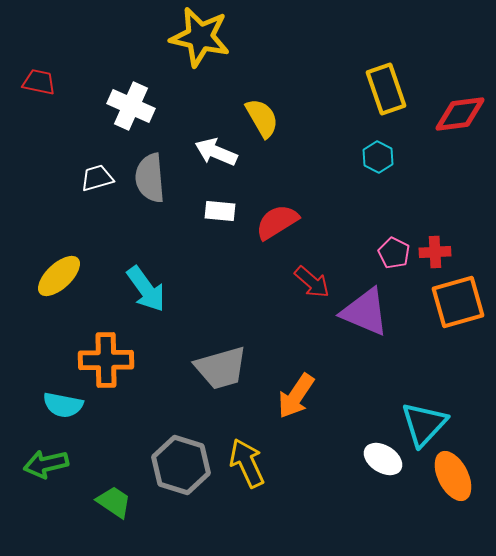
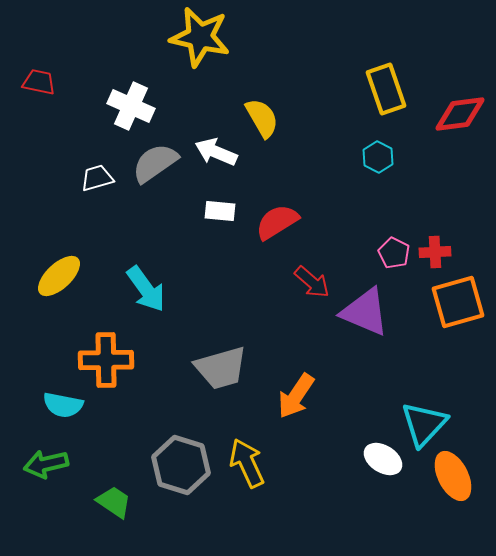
gray semicircle: moved 5 px right, 15 px up; rotated 60 degrees clockwise
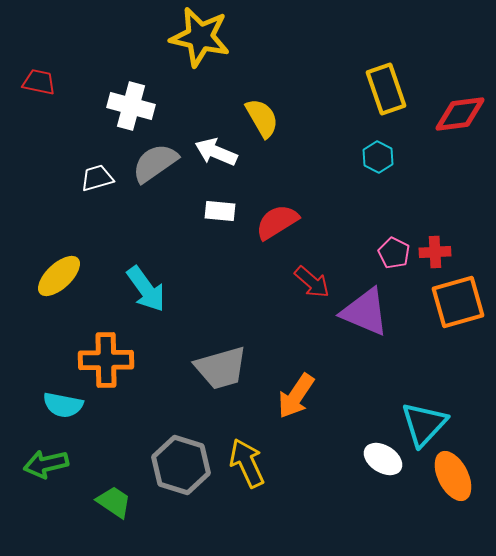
white cross: rotated 9 degrees counterclockwise
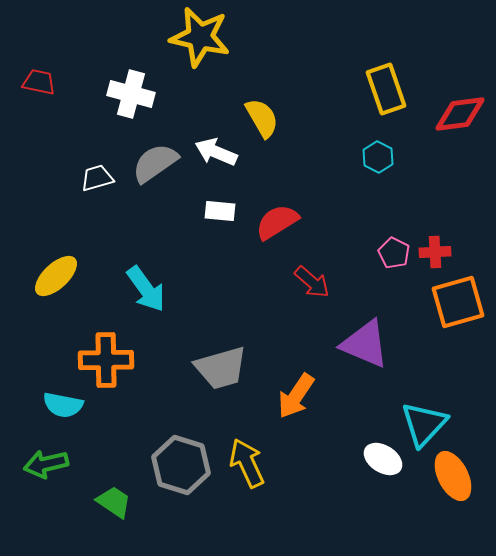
white cross: moved 12 px up
yellow ellipse: moved 3 px left
purple triangle: moved 32 px down
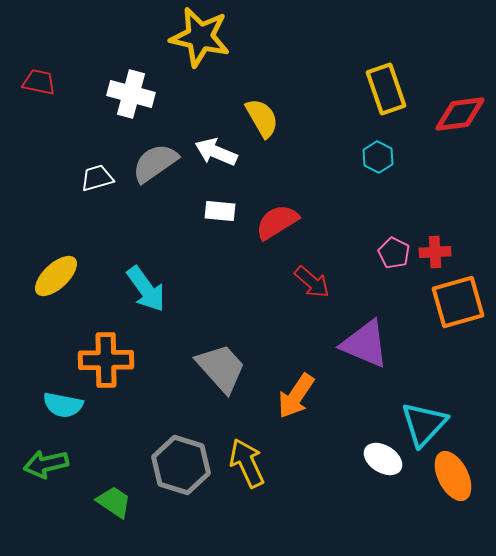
gray trapezoid: rotated 116 degrees counterclockwise
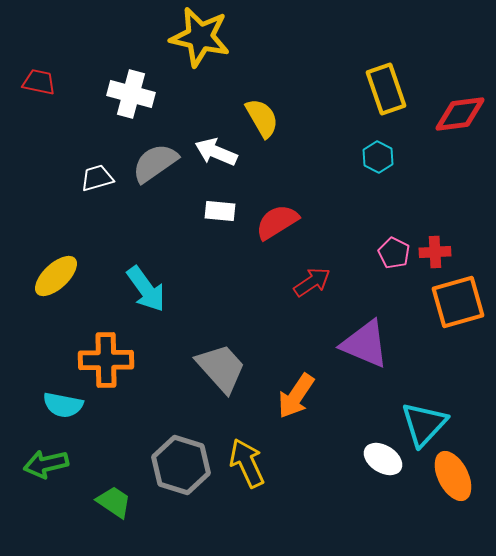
red arrow: rotated 75 degrees counterclockwise
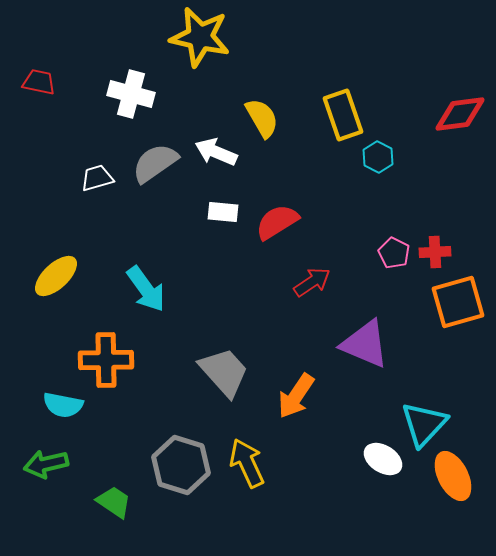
yellow rectangle: moved 43 px left, 26 px down
white rectangle: moved 3 px right, 1 px down
gray trapezoid: moved 3 px right, 4 px down
